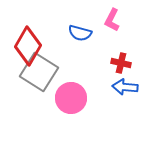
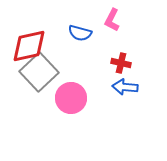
red diamond: moved 1 px right; rotated 48 degrees clockwise
gray square: rotated 15 degrees clockwise
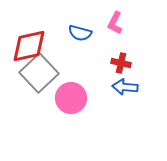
pink L-shape: moved 3 px right, 3 px down
gray square: moved 1 px down
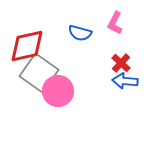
red diamond: moved 2 px left
red cross: rotated 30 degrees clockwise
gray square: rotated 12 degrees counterclockwise
blue arrow: moved 6 px up
pink circle: moved 13 px left, 7 px up
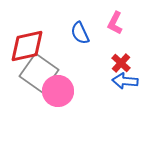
blue semicircle: rotated 50 degrees clockwise
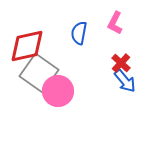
blue semicircle: moved 1 px left; rotated 35 degrees clockwise
blue arrow: rotated 135 degrees counterclockwise
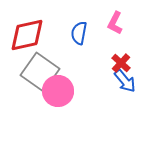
red diamond: moved 11 px up
gray square: moved 1 px right, 1 px up
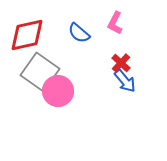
blue semicircle: rotated 60 degrees counterclockwise
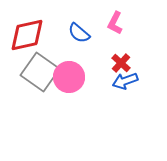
blue arrow: rotated 110 degrees clockwise
pink circle: moved 11 px right, 14 px up
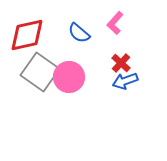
pink L-shape: rotated 15 degrees clockwise
